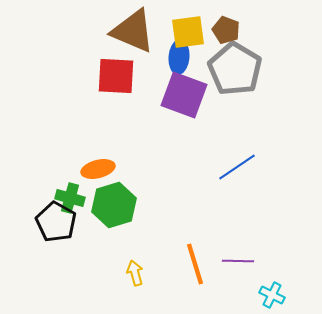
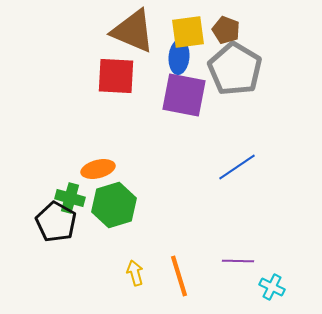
purple square: rotated 9 degrees counterclockwise
orange line: moved 16 px left, 12 px down
cyan cross: moved 8 px up
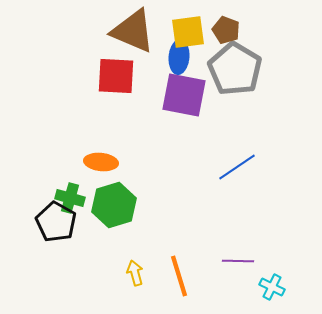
orange ellipse: moved 3 px right, 7 px up; rotated 20 degrees clockwise
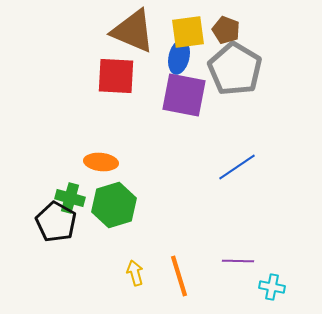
blue ellipse: rotated 8 degrees clockwise
cyan cross: rotated 15 degrees counterclockwise
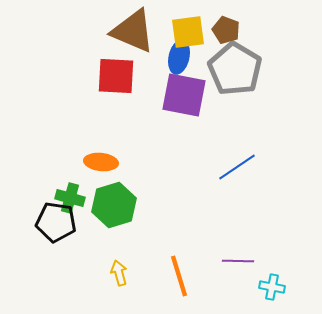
black pentagon: rotated 21 degrees counterclockwise
yellow arrow: moved 16 px left
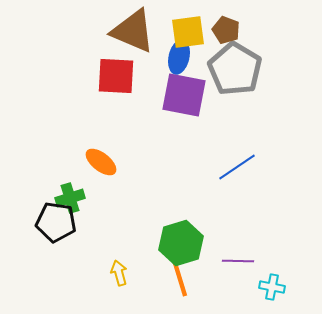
orange ellipse: rotated 32 degrees clockwise
green cross: rotated 32 degrees counterclockwise
green hexagon: moved 67 px right, 38 px down
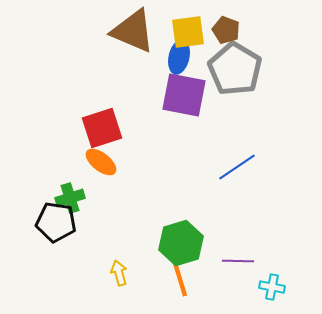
red square: moved 14 px left, 52 px down; rotated 21 degrees counterclockwise
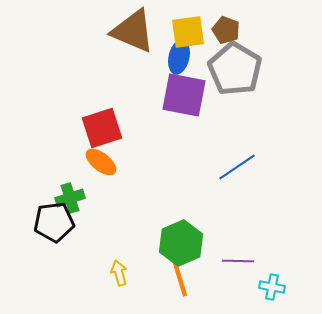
black pentagon: moved 2 px left; rotated 15 degrees counterclockwise
green hexagon: rotated 6 degrees counterclockwise
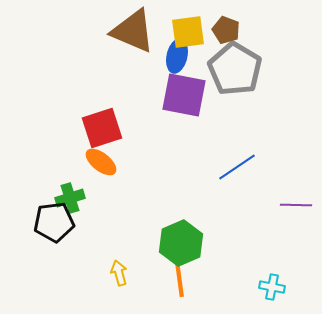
blue ellipse: moved 2 px left, 1 px up
purple line: moved 58 px right, 56 px up
orange line: rotated 9 degrees clockwise
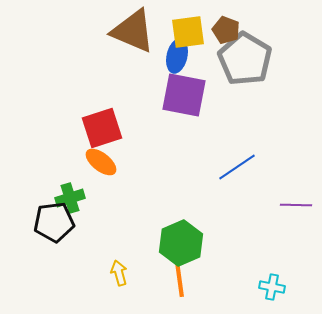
gray pentagon: moved 10 px right, 10 px up
